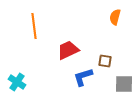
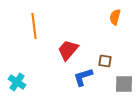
red trapezoid: rotated 25 degrees counterclockwise
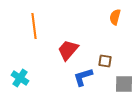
cyan cross: moved 3 px right, 4 px up
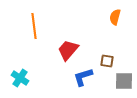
brown square: moved 2 px right
gray square: moved 3 px up
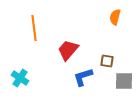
orange line: moved 2 px down
